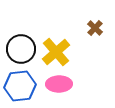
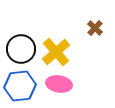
pink ellipse: rotated 10 degrees clockwise
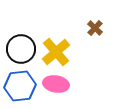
pink ellipse: moved 3 px left
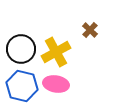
brown cross: moved 5 px left, 2 px down
yellow cross: rotated 12 degrees clockwise
blue hexagon: moved 2 px right; rotated 20 degrees clockwise
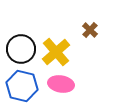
yellow cross: rotated 12 degrees counterclockwise
pink ellipse: moved 5 px right
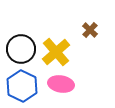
blue hexagon: rotated 12 degrees clockwise
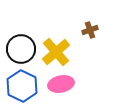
brown cross: rotated 28 degrees clockwise
pink ellipse: rotated 20 degrees counterclockwise
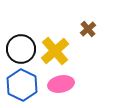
brown cross: moved 2 px left, 1 px up; rotated 21 degrees counterclockwise
yellow cross: moved 1 px left, 1 px up
blue hexagon: moved 1 px up
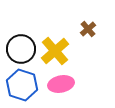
blue hexagon: rotated 8 degrees counterclockwise
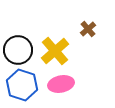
black circle: moved 3 px left, 1 px down
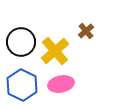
brown cross: moved 2 px left, 2 px down
black circle: moved 3 px right, 8 px up
blue hexagon: rotated 8 degrees clockwise
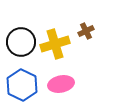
brown cross: rotated 14 degrees clockwise
yellow cross: moved 7 px up; rotated 24 degrees clockwise
